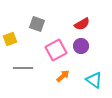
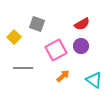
yellow square: moved 4 px right, 2 px up; rotated 24 degrees counterclockwise
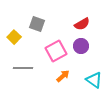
pink square: moved 1 px down
